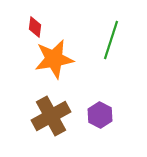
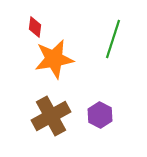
green line: moved 2 px right, 1 px up
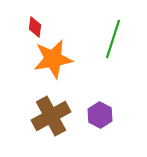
orange star: moved 1 px left
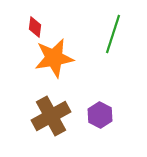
green line: moved 5 px up
orange star: moved 1 px right, 1 px up
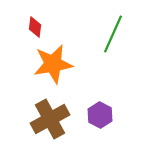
green line: rotated 6 degrees clockwise
orange star: moved 1 px left, 6 px down
brown cross: moved 1 px left, 3 px down
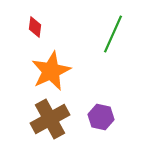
orange star: moved 2 px left, 7 px down; rotated 15 degrees counterclockwise
purple hexagon: moved 1 px right, 2 px down; rotated 15 degrees counterclockwise
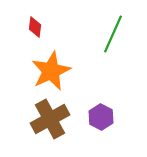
purple hexagon: rotated 15 degrees clockwise
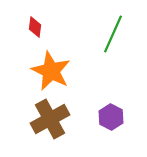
orange star: rotated 21 degrees counterclockwise
purple hexagon: moved 10 px right
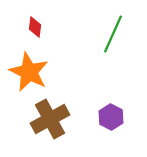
orange star: moved 22 px left, 1 px down
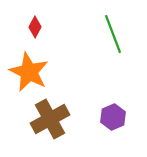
red diamond: rotated 20 degrees clockwise
green line: rotated 45 degrees counterclockwise
purple hexagon: moved 2 px right; rotated 10 degrees clockwise
